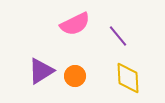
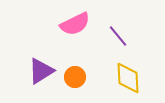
orange circle: moved 1 px down
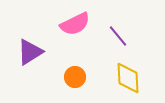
purple triangle: moved 11 px left, 19 px up
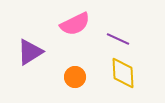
purple line: moved 3 px down; rotated 25 degrees counterclockwise
yellow diamond: moved 5 px left, 5 px up
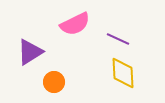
orange circle: moved 21 px left, 5 px down
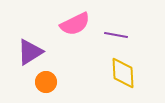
purple line: moved 2 px left, 4 px up; rotated 15 degrees counterclockwise
orange circle: moved 8 px left
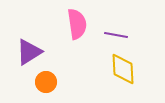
pink semicircle: moved 2 px right; rotated 72 degrees counterclockwise
purple triangle: moved 1 px left
yellow diamond: moved 4 px up
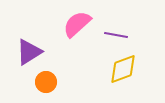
pink semicircle: rotated 124 degrees counterclockwise
yellow diamond: rotated 72 degrees clockwise
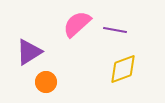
purple line: moved 1 px left, 5 px up
